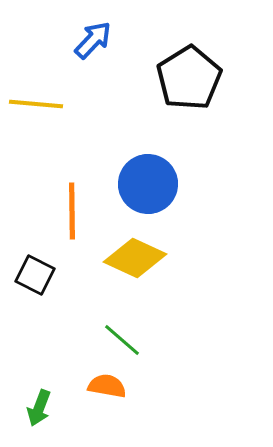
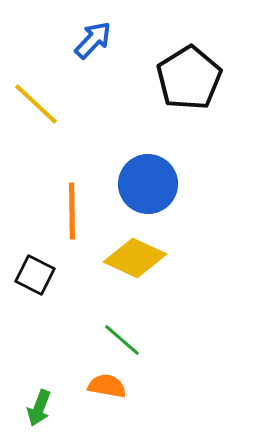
yellow line: rotated 38 degrees clockwise
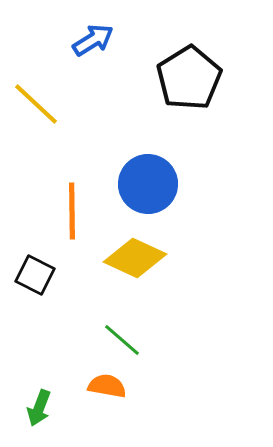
blue arrow: rotated 15 degrees clockwise
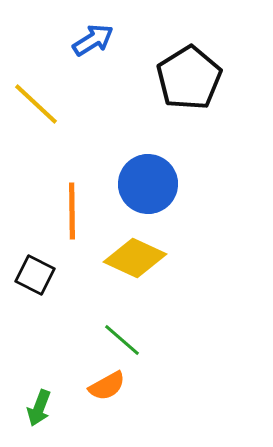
orange semicircle: rotated 141 degrees clockwise
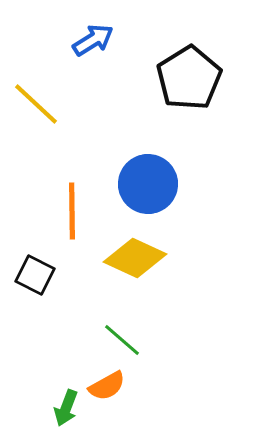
green arrow: moved 27 px right
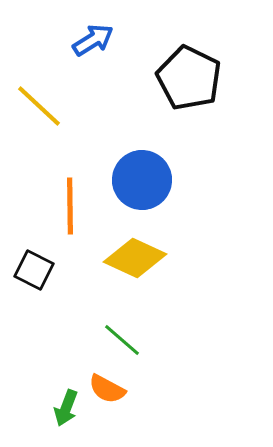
black pentagon: rotated 14 degrees counterclockwise
yellow line: moved 3 px right, 2 px down
blue circle: moved 6 px left, 4 px up
orange line: moved 2 px left, 5 px up
black square: moved 1 px left, 5 px up
orange semicircle: moved 3 px down; rotated 57 degrees clockwise
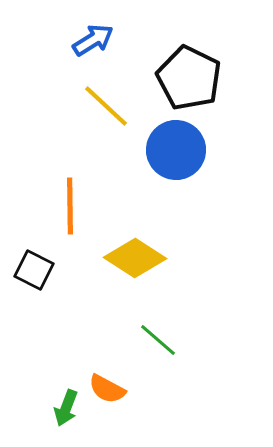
yellow line: moved 67 px right
blue circle: moved 34 px right, 30 px up
yellow diamond: rotated 8 degrees clockwise
green line: moved 36 px right
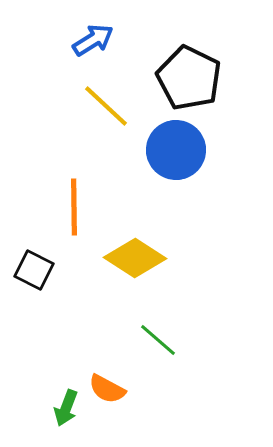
orange line: moved 4 px right, 1 px down
